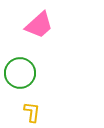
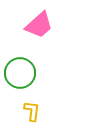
yellow L-shape: moved 1 px up
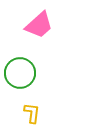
yellow L-shape: moved 2 px down
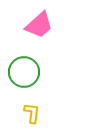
green circle: moved 4 px right, 1 px up
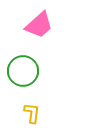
green circle: moved 1 px left, 1 px up
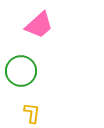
green circle: moved 2 px left
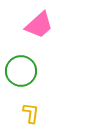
yellow L-shape: moved 1 px left
